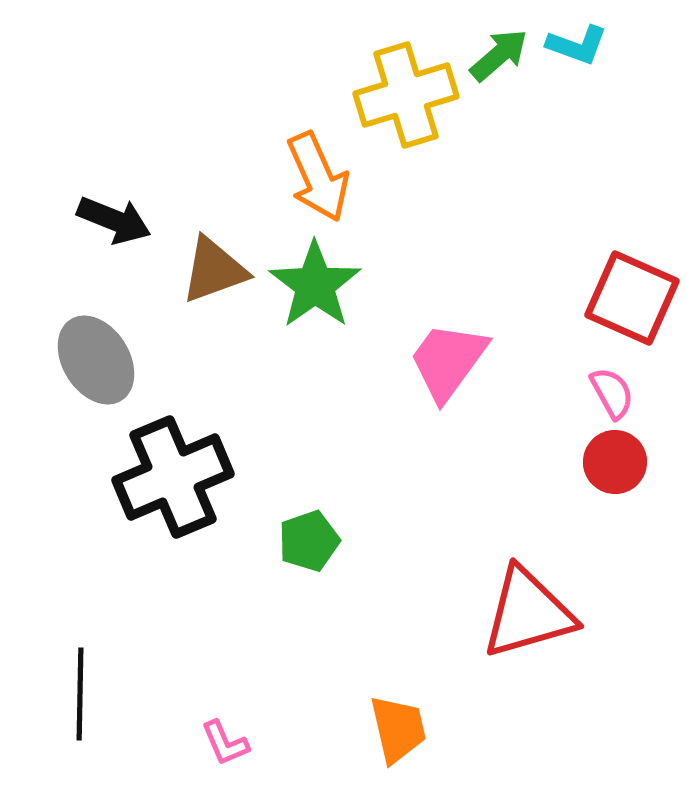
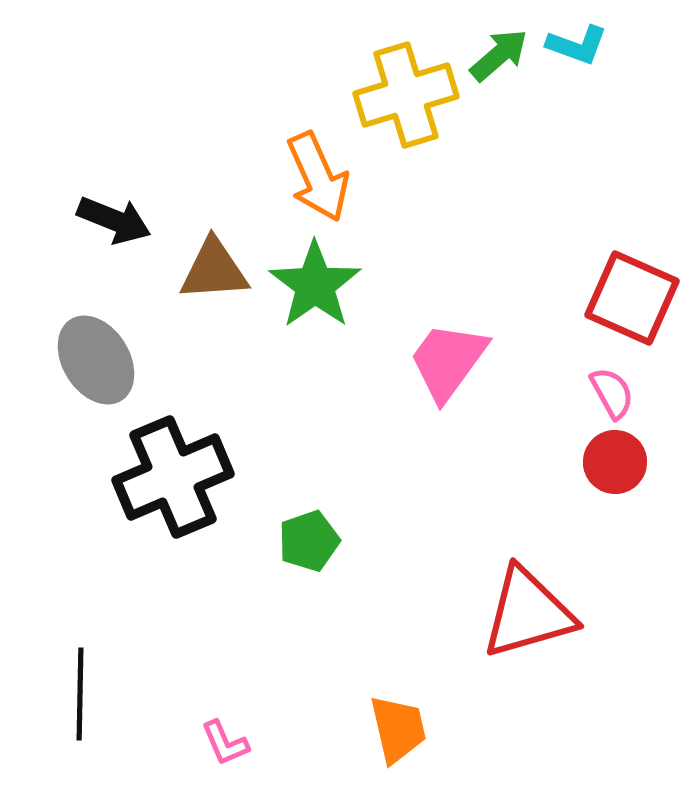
brown triangle: rotated 16 degrees clockwise
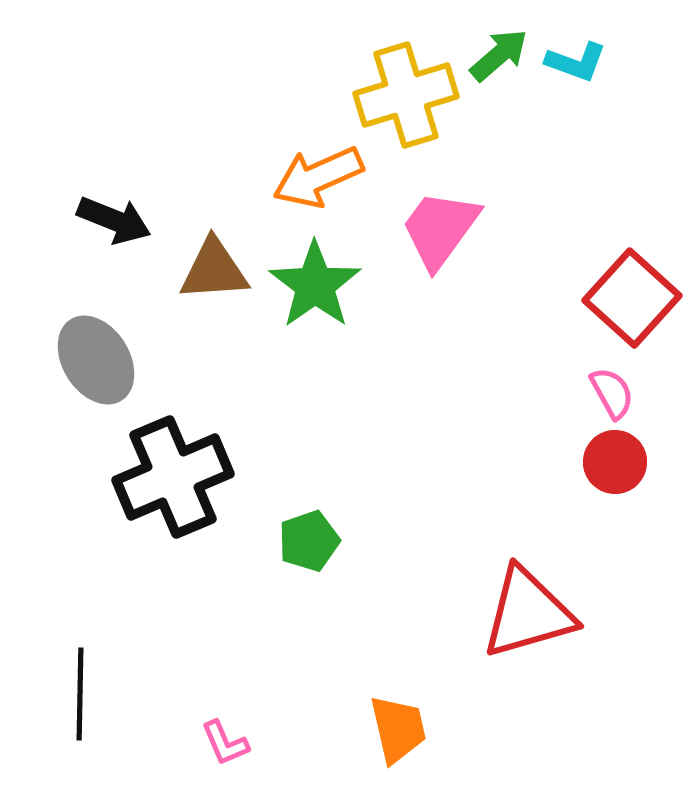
cyan L-shape: moved 1 px left, 17 px down
orange arrow: rotated 90 degrees clockwise
red square: rotated 18 degrees clockwise
pink trapezoid: moved 8 px left, 132 px up
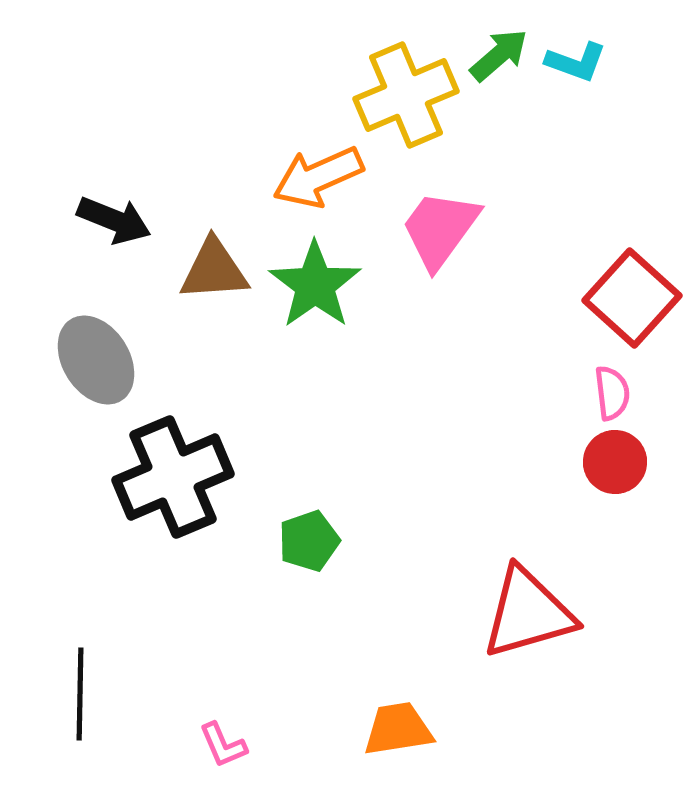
yellow cross: rotated 6 degrees counterclockwise
pink semicircle: rotated 22 degrees clockwise
orange trapezoid: rotated 86 degrees counterclockwise
pink L-shape: moved 2 px left, 2 px down
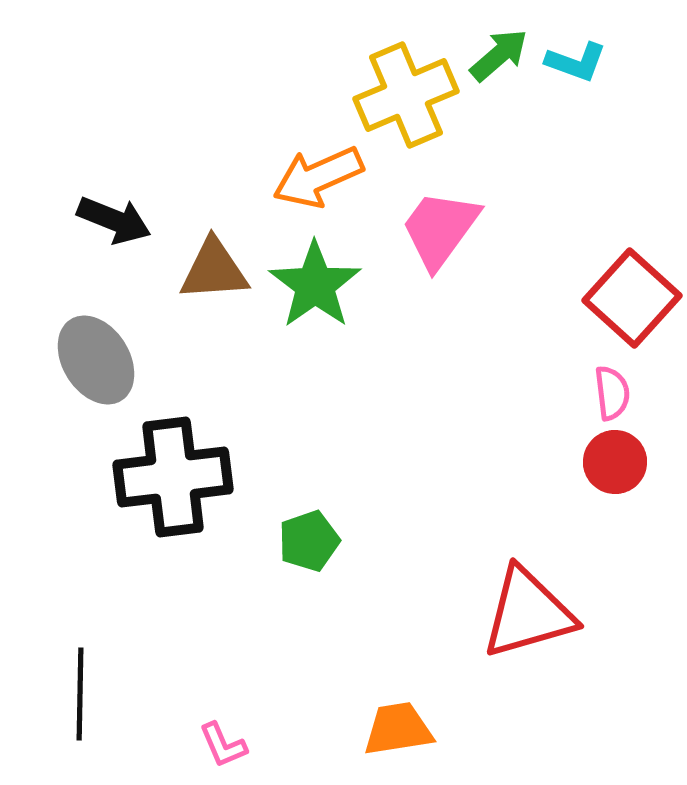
black cross: rotated 16 degrees clockwise
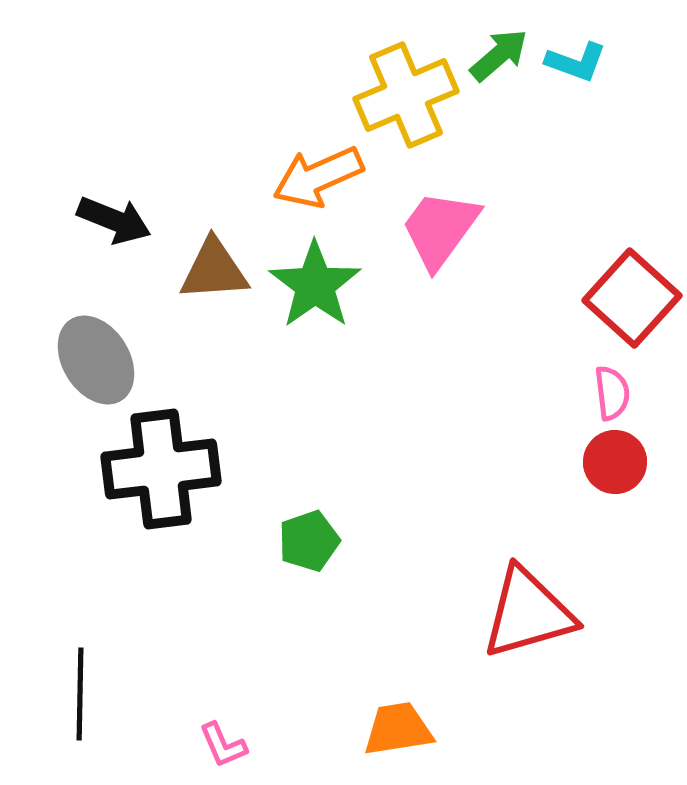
black cross: moved 12 px left, 8 px up
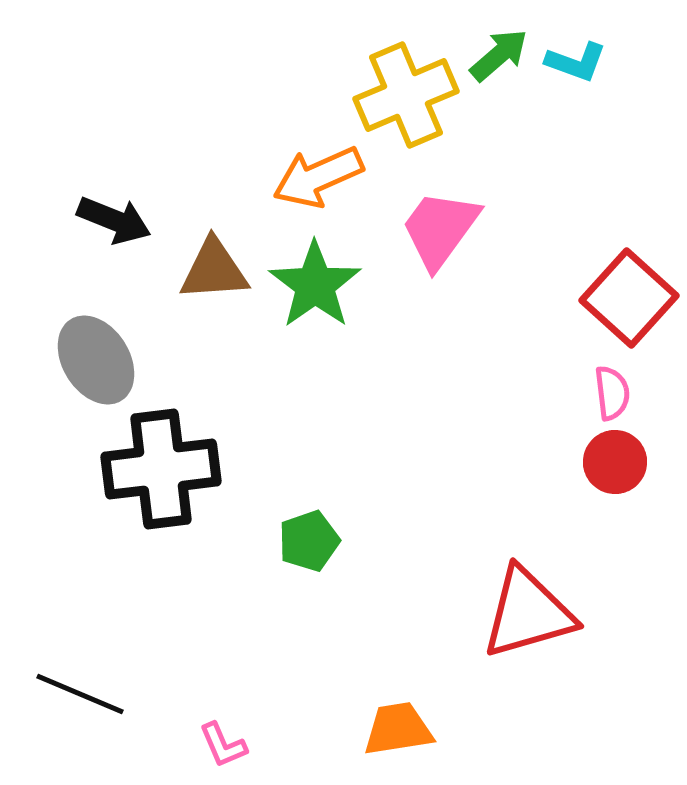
red square: moved 3 px left
black line: rotated 68 degrees counterclockwise
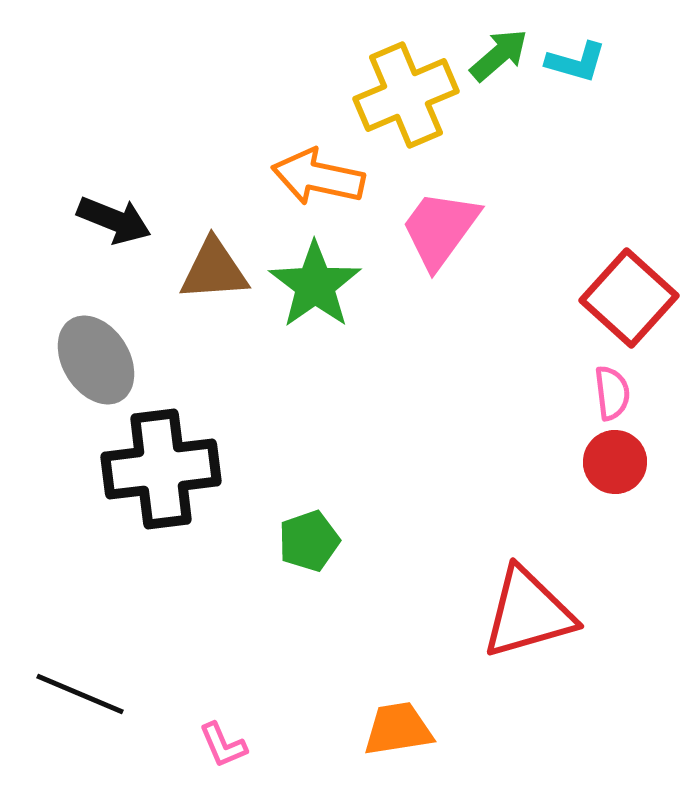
cyan L-shape: rotated 4 degrees counterclockwise
orange arrow: rotated 36 degrees clockwise
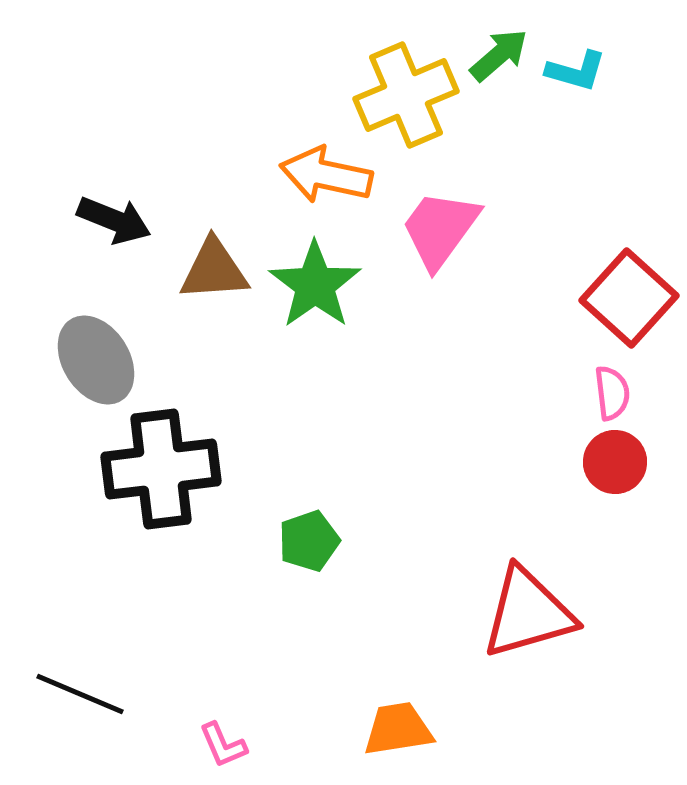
cyan L-shape: moved 9 px down
orange arrow: moved 8 px right, 2 px up
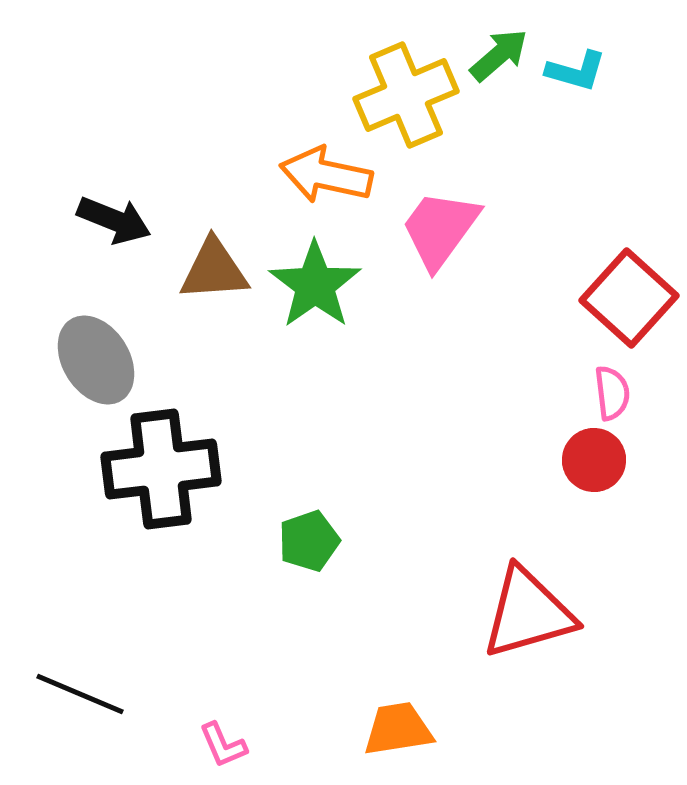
red circle: moved 21 px left, 2 px up
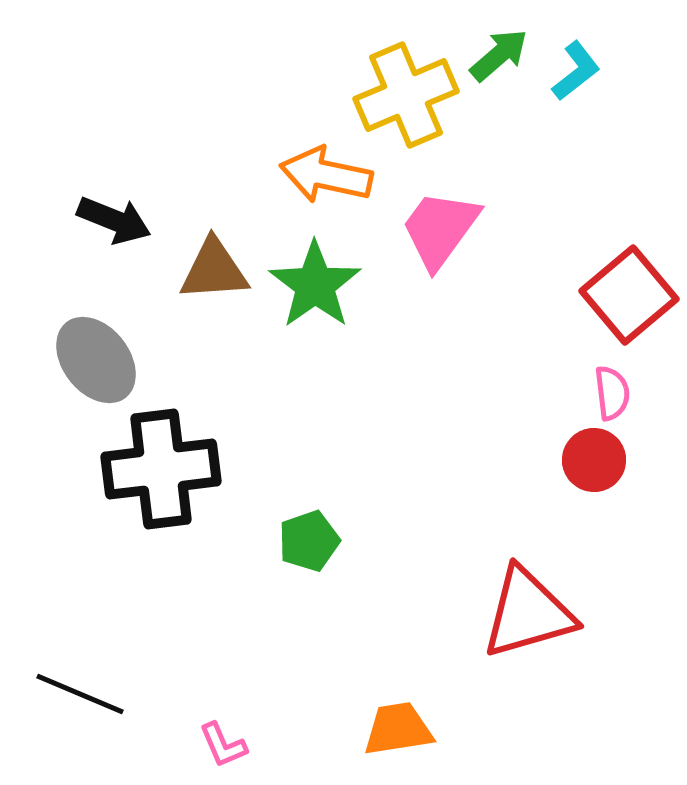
cyan L-shape: rotated 54 degrees counterclockwise
red square: moved 3 px up; rotated 8 degrees clockwise
gray ellipse: rotated 6 degrees counterclockwise
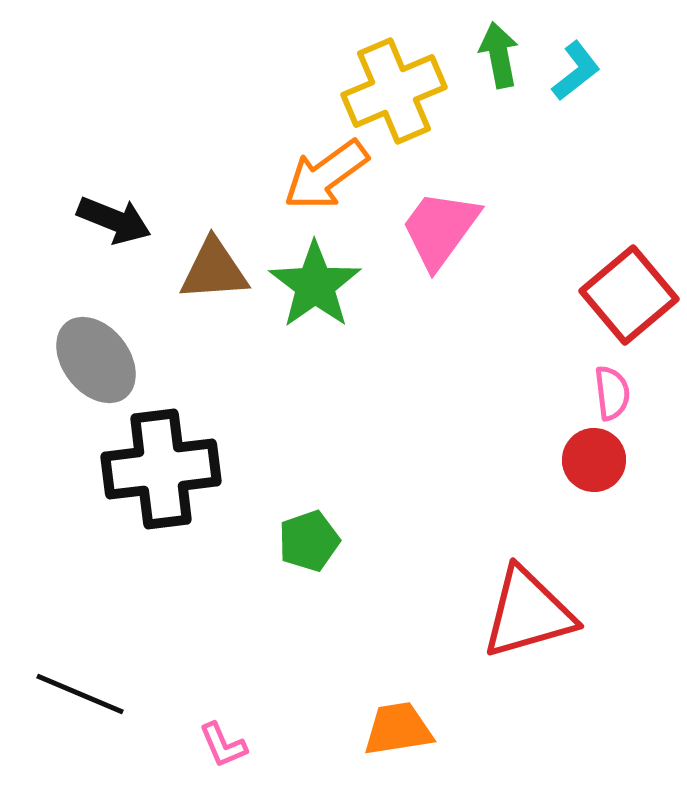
green arrow: rotated 60 degrees counterclockwise
yellow cross: moved 12 px left, 4 px up
orange arrow: rotated 48 degrees counterclockwise
